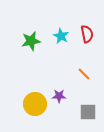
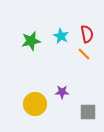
orange line: moved 20 px up
purple star: moved 3 px right, 4 px up
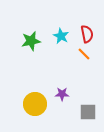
purple star: moved 2 px down
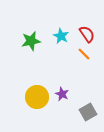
red semicircle: rotated 24 degrees counterclockwise
purple star: rotated 24 degrees clockwise
yellow circle: moved 2 px right, 7 px up
gray square: rotated 30 degrees counterclockwise
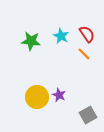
green star: rotated 18 degrees clockwise
purple star: moved 3 px left, 1 px down
gray square: moved 3 px down
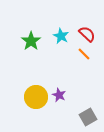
red semicircle: rotated 12 degrees counterclockwise
green star: rotated 30 degrees clockwise
yellow circle: moved 1 px left
gray square: moved 2 px down
